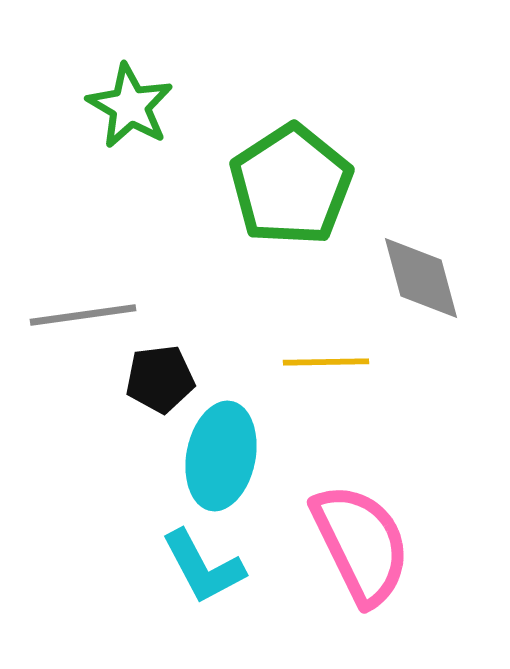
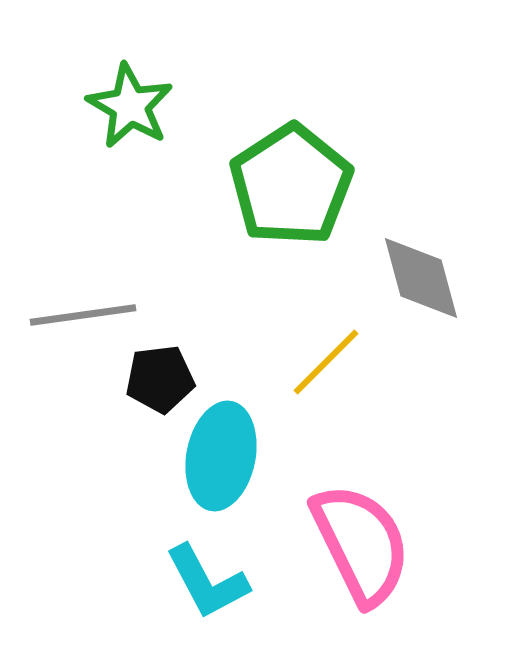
yellow line: rotated 44 degrees counterclockwise
cyan L-shape: moved 4 px right, 15 px down
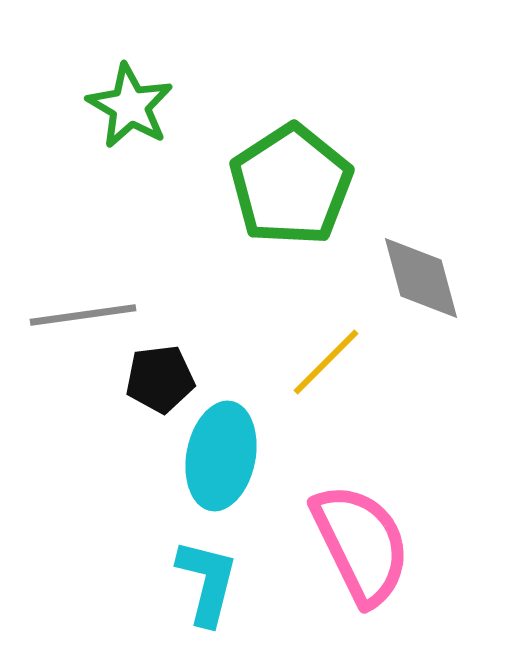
cyan L-shape: rotated 138 degrees counterclockwise
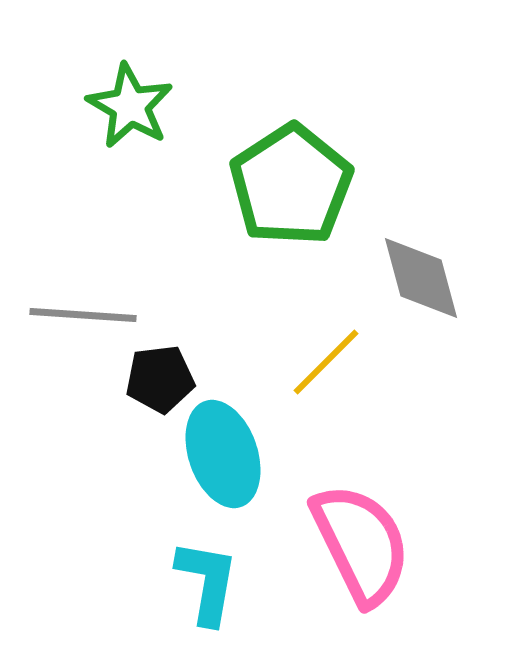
gray line: rotated 12 degrees clockwise
cyan ellipse: moved 2 px right, 2 px up; rotated 30 degrees counterclockwise
cyan L-shape: rotated 4 degrees counterclockwise
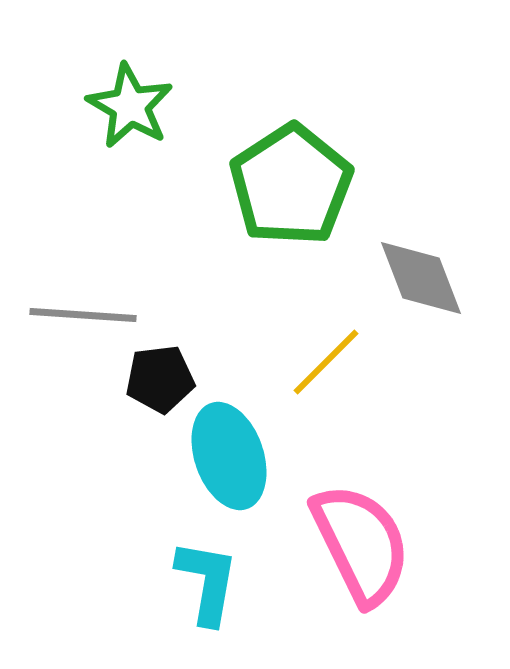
gray diamond: rotated 6 degrees counterclockwise
cyan ellipse: moved 6 px right, 2 px down
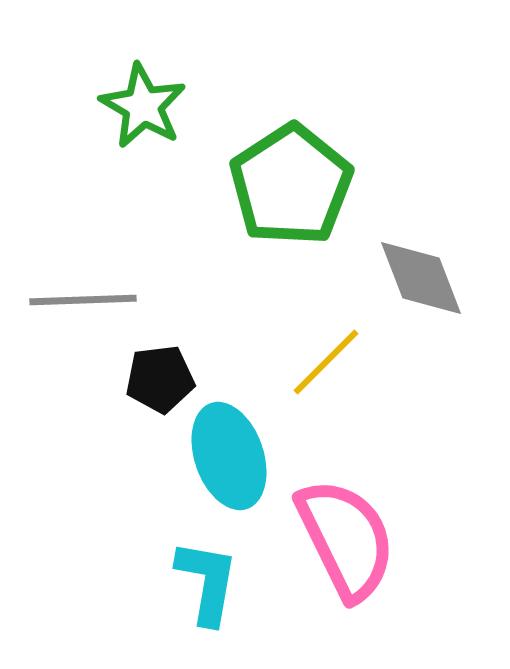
green star: moved 13 px right
gray line: moved 15 px up; rotated 6 degrees counterclockwise
pink semicircle: moved 15 px left, 5 px up
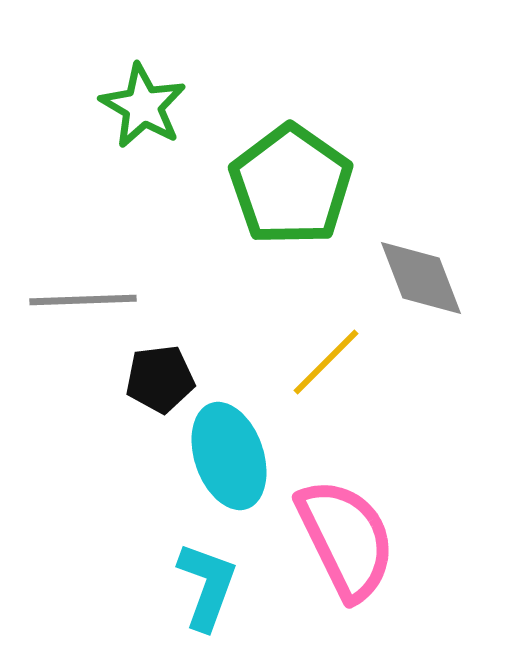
green pentagon: rotated 4 degrees counterclockwise
cyan L-shape: moved 4 px down; rotated 10 degrees clockwise
